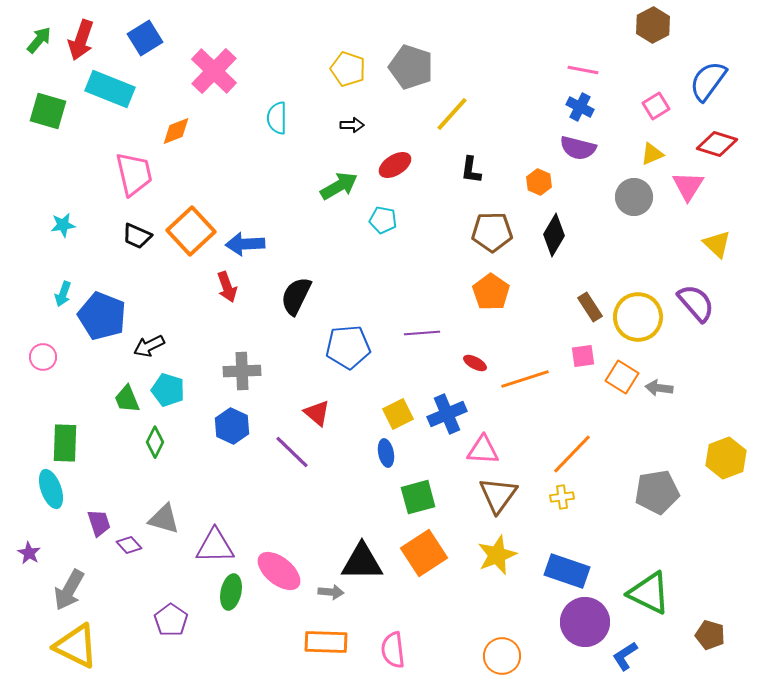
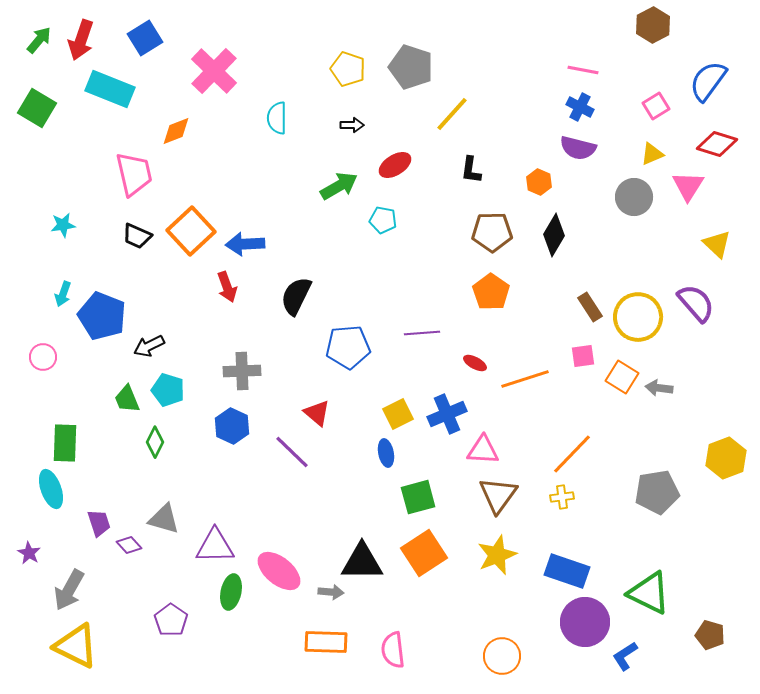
green square at (48, 111): moved 11 px left, 3 px up; rotated 15 degrees clockwise
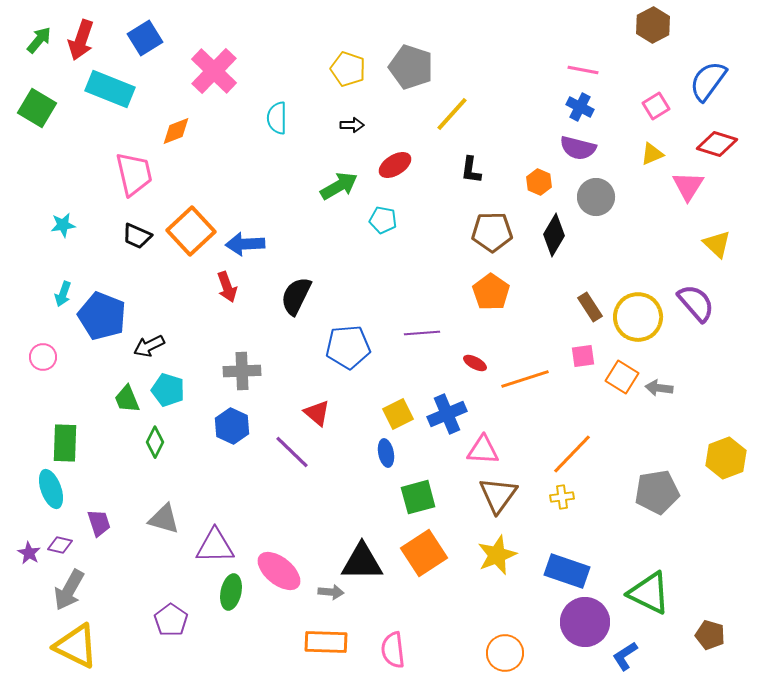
gray circle at (634, 197): moved 38 px left
purple diamond at (129, 545): moved 69 px left; rotated 35 degrees counterclockwise
orange circle at (502, 656): moved 3 px right, 3 px up
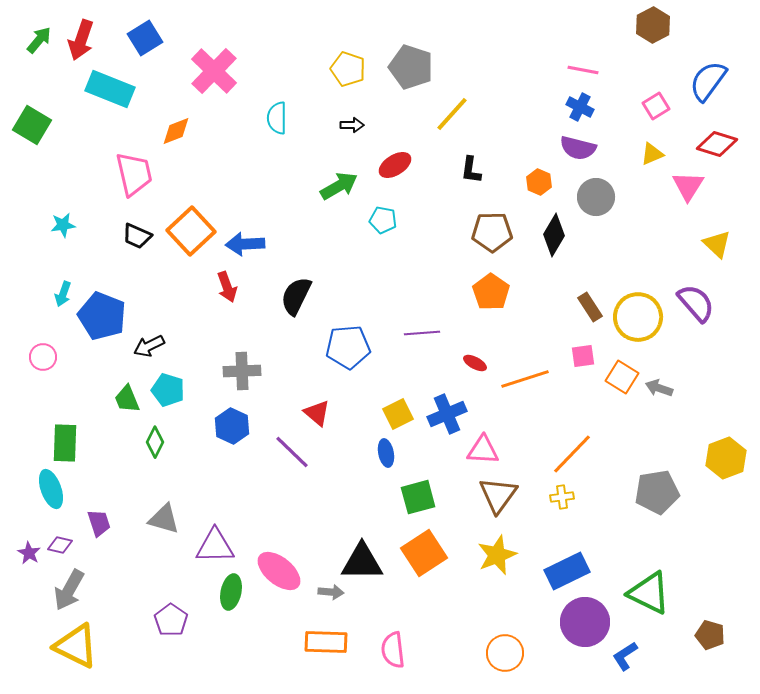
green square at (37, 108): moved 5 px left, 17 px down
gray arrow at (659, 388): rotated 12 degrees clockwise
blue rectangle at (567, 571): rotated 45 degrees counterclockwise
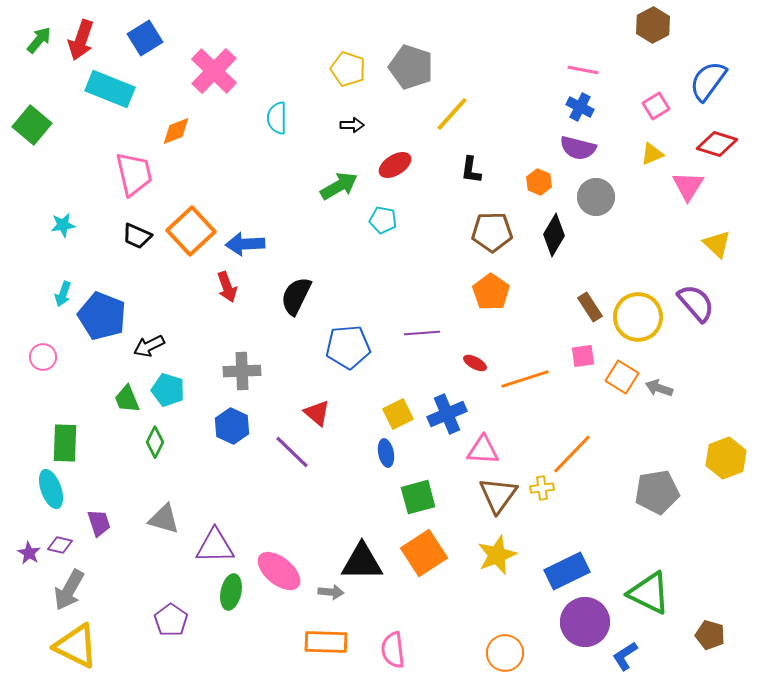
green square at (32, 125): rotated 9 degrees clockwise
yellow cross at (562, 497): moved 20 px left, 9 px up
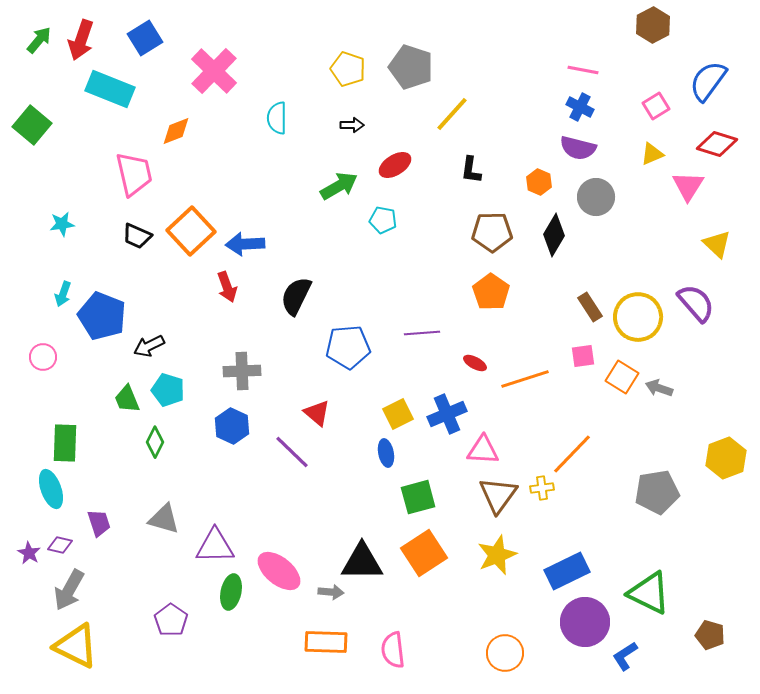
cyan star at (63, 225): moved 1 px left, 1 px up
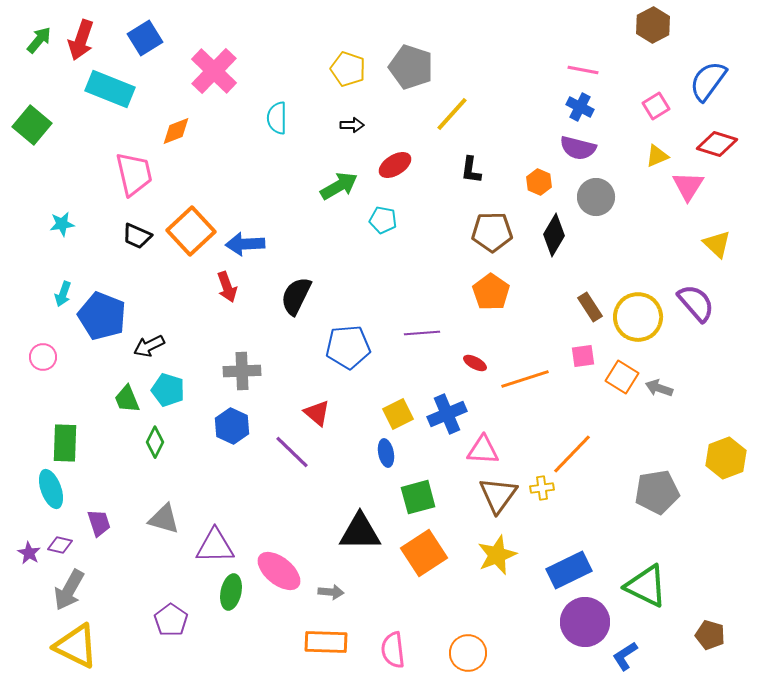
yellow triangle at (652, 154): moved 5 px right, 2 px down
black triangle at (362, 562): moved 2 px left, 30 px up
blue rectangle at (567, 571): moved 2 px right, 1 px up
green triangle at (649, 593): moved 3 px left, 7 px up
orange circle at (505, 653): moved 37 px left
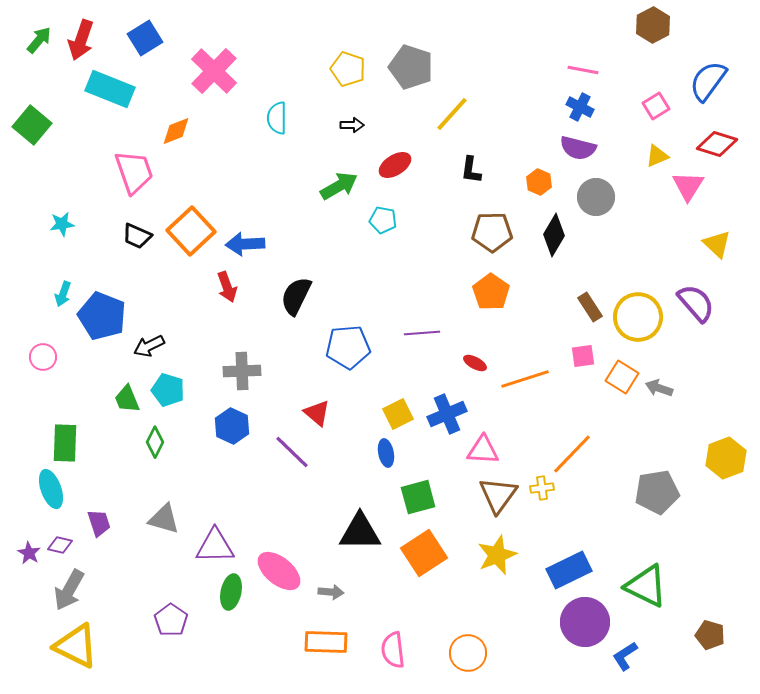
pink trapezoid at (134, 174): moved 2 px up; rotated 6 degrees counterclockwise
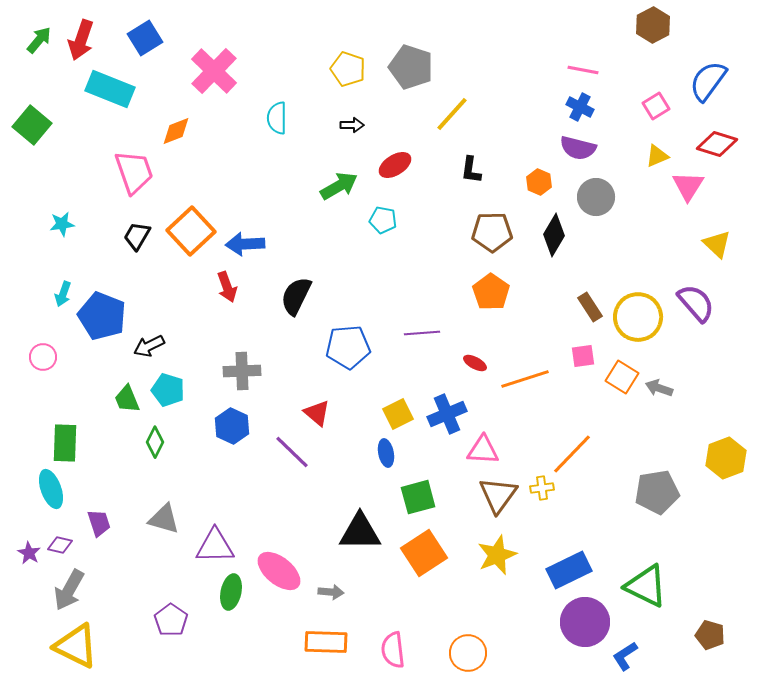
black trapezoid at (137, 236): rotated 96 degrees clockwise
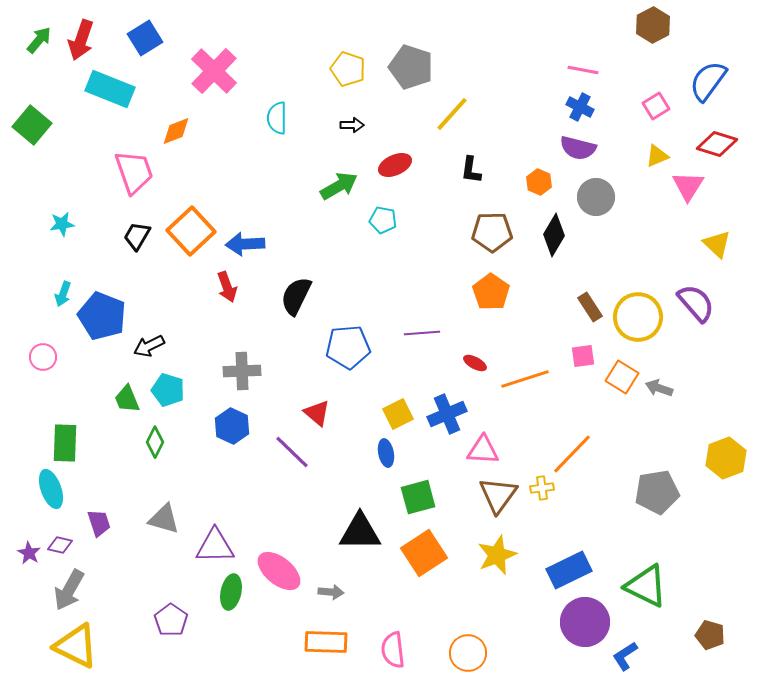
red ellipse at (395, 165): rotated 8 degrees clockwise
